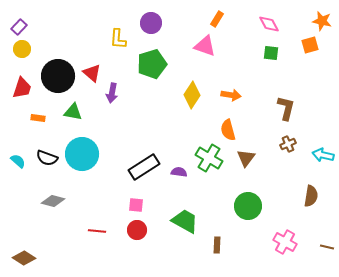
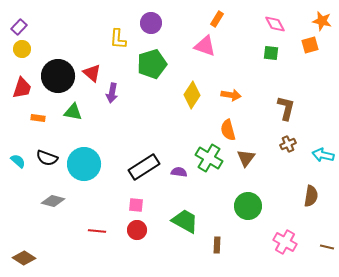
pink diamond at (269, 24): moved 6 px right
cyan circle at (82, 154): moved 2 px right, 10 px down
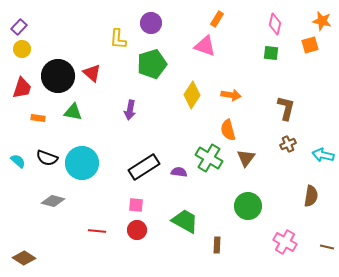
pink diamond at (275, 24): rotated 40 degrees clockwise
purple arrow at (112, 93): moved 18 px right, 17 px down
cyan circle at (84, 164): moved 2 px left, 1 px up
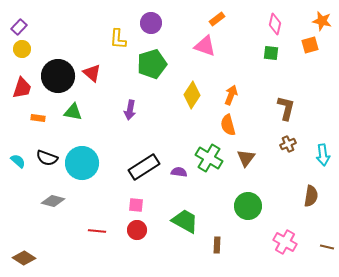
orange rectangle at (217, 19): rotated 21 degrees clockwise
orange arrow at (231, 95): rotated 78 degrees counterclockwise
orange semicircle at (228, 130): moved 5 px up
cyan arrow at (323, 155): rotated 110 degrees counterclockwise
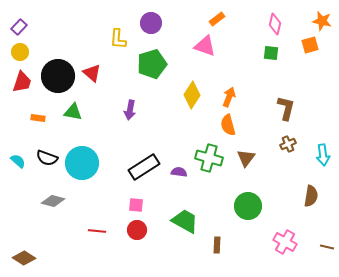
yellow circle at (22, 49): moved 2 px left, 3 px down
red trapezoid at (22, 88): moved 6 px up
orange arrow at (231, 95): moved 2 px left, 2 px down
green cross at (209, 158): rotated 16 degrees counterclockwise
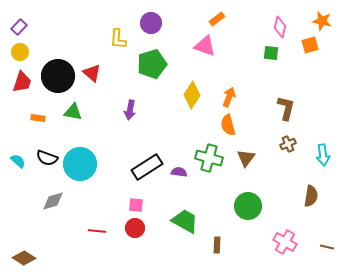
pink diamond at (275, 24): moved 5 px right, 3 px down
cyan circle at (82, 163): moved 2 px left, 1 px down
black rectangle at (144, 167): moved 3 px right
gray diamond at (53, 201): rotated 30 degrees counterclockwise
red circle at (137, 230): moved 2 px left, 2 px up
